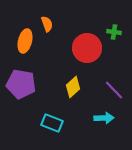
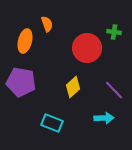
purple pentagon: moved 2 px up
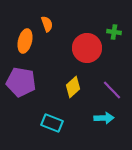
purple line: moved 2 px left
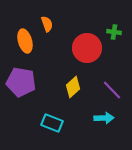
orange ellipse: rotated 30 degrees counterclockwise
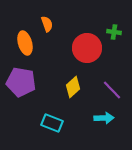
orange ellipse: moved 2 px down
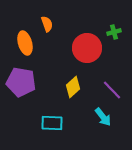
green cross: rotated 24 degrees counterclockwise
cyan arrow: moved 1 px left, 1 px up; rotated 54 degrees clockwise
cyan rectangle: rotated 20 degrees counterclockwise
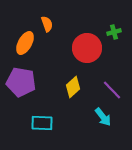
orange ellipse: rotated 45 degrees clockwise
cyan rectangle: moved 10 px left
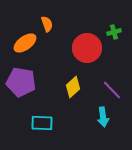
orange ellipse: rotated 25 degrees clockwise
cyan arrow: rotated 30 degrees clockwise
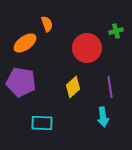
green cross: moved 2 px right, 1 px up
purple line: moved 2 px left, 3 px up; rotated 35 degrees clockwise
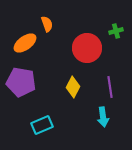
yellow diamond: rotated 20 degrees counterclockwise
cyan rectangle: moved 2 px down; rotated 25 degrees counterclockwise
